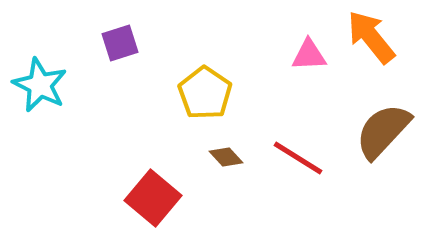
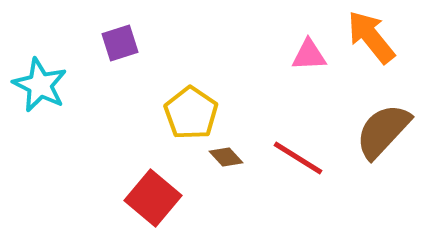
yellow pentagon: moved 14 px left, 20 px down
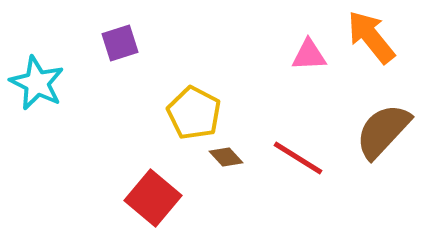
cyan star: moved 3 px left, 2 px up
yellow pentagon: moved 3 px right; rotated 6 degrees counterclockwise
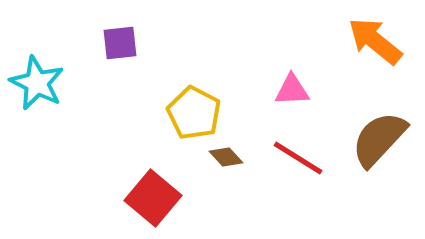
orange arrow: moved 4 px right, 4 px down; rotated 12 degrees counterclockwise
purple square: rotated 12 degrees clockwise
pink triangle: moved 17 px left, 35 px down
brown semicircle: moved 4 px left, 8 px down
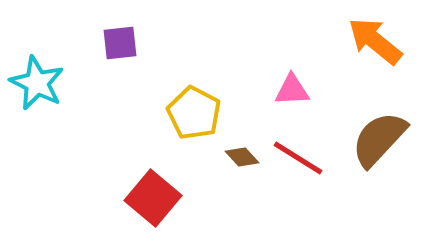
brown diamond: moved 16 px right
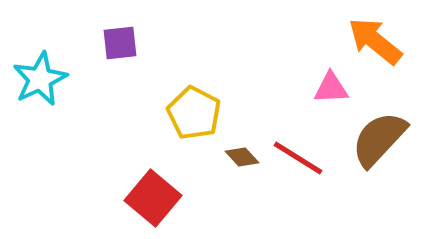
cyan star: moved 3 px right, 4 px up; rotated 20 degrees clockwise
pink triangle: moved 39 px right, 2 px up
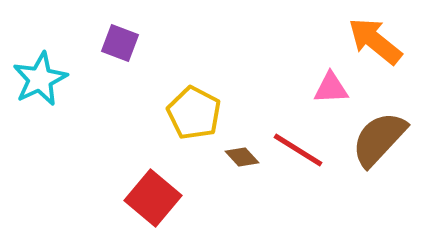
purple square: rotated 27 degrees clockwise
red line: moved 8 px up
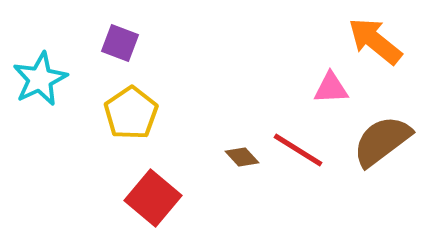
yellow pentagon: moved 63 px left; rotated 10 degrees clockwise
brown semicircle: moved 3 px right, 2 px down; rotated 10 degrees clockwise
